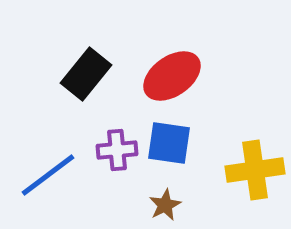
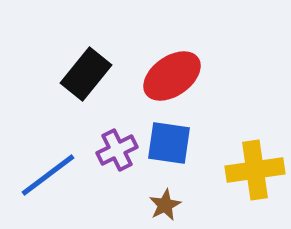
purple cross: rotated 21 degrees counterclockwise
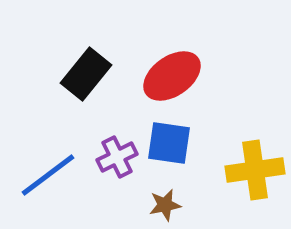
purple cross: moved 7 px down
brown star: rotated 16 degrees clockwise
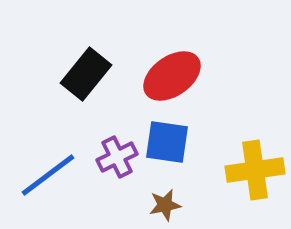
blue square: moved 2 px left, 1 px up
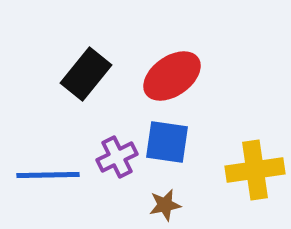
blue line: rotated 36 degrees clockwise
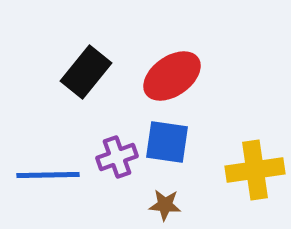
black rectangle: moved 2 px up
purple cross: rotated 6 degrees clockwise
brown star: rotated 16 degrees clockwise
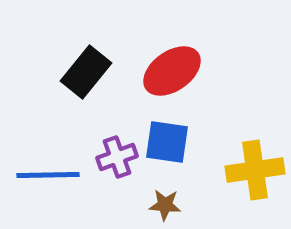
red ellipse: moved 5 px up
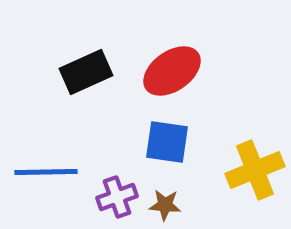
black rectangle: rotated 27 degrees clockwise
purple cross: moved 40 px down
yellow cross: rotated 14 degrees counterclockwise
blue line: moved 2 px left, 3 px up
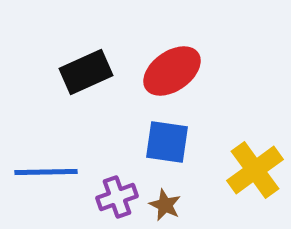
yellow cross: rotated 14 degrees counterclockwise
brown star: rotated 20 degrees clockwise
